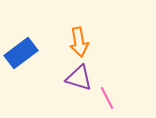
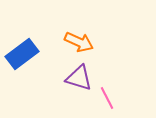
orange arrow: rotated 56 degrees counterclockwise
blue rectangle: moved 1 px right, 1 px down
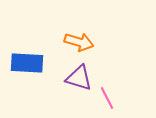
orange arrow: rotated 8 degrees counterclockwise
blue rectangle: moved 5 px right, 9 px down; rotated 40 degrees clockwise
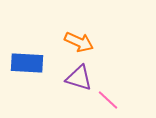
orange arrow: rotated 8 degrees clockwise
pink line: moved 1 px right, 2 px down; rotated 20 degrees counterclockwise
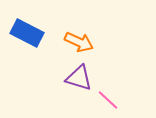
blue rectangle: moved 30 px up; rotated 24 degrees clockwise
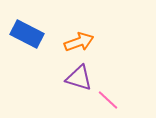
blue rectangle: moved 1 px down
orange arrow: rotated 44 degrees counterclockwise
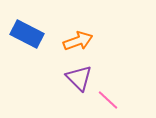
orange arrow: moved 1 px left, 1 px up
purple triangle: rotated 28 degrees clockwise
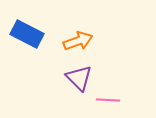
pink line: rotated 40 degrees counterclockwise
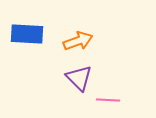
blue rectangle: rotated 24 degrees counterclockwise
